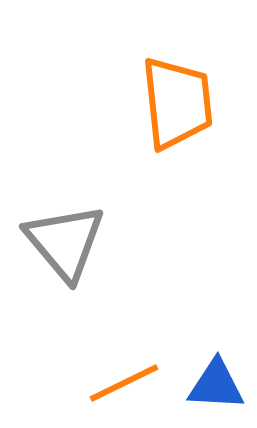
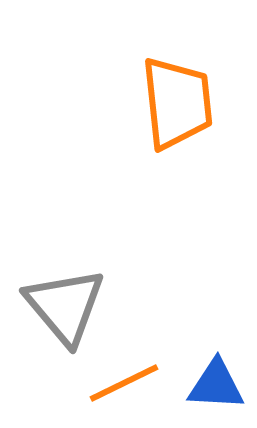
gray triangle: moved 64 px down
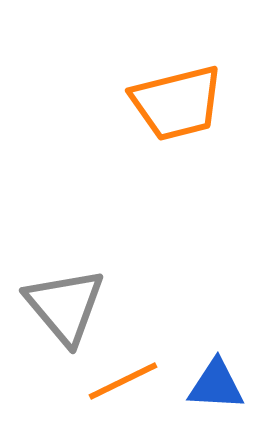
orange trapezoid: rotated 82 degrees clockwise
orange line: moved 1 px left, 2 px up
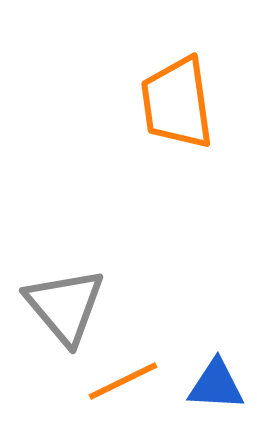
orange trapezoid: rotated 96 degrees clockwise
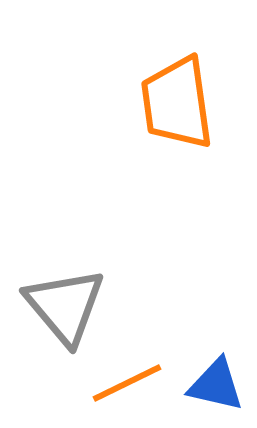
orange line: moved 4 px right, 2 px down
blue triangle: rotated 10 degrees clockwise
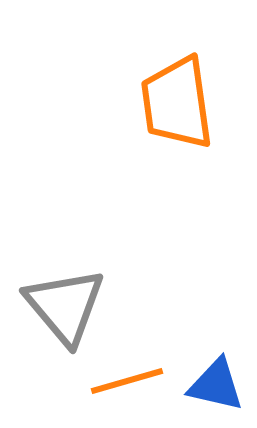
orange line: moved 2 px up; rotated 10 degrees clockwise
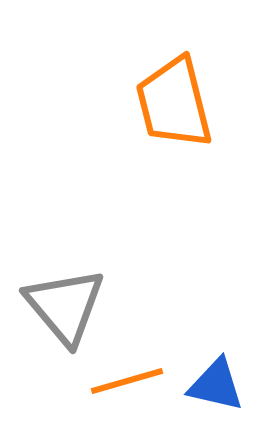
orange trapezoid: moved 3 px left; rotated 6 degrees counterclockwise
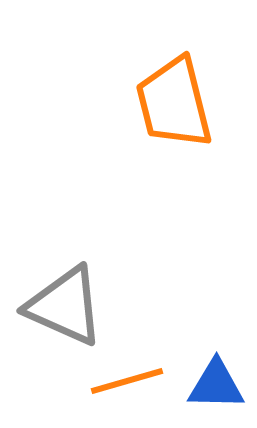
gray triangle: rotated 26 degrees counterclockwise
blue triangle: rotated 12 degrees counterclockwise
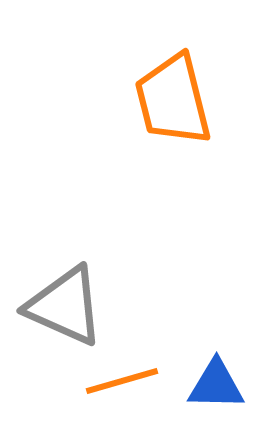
orange trapezoid: moved 1 px left, 3 px up
orange line: moved 5 px left
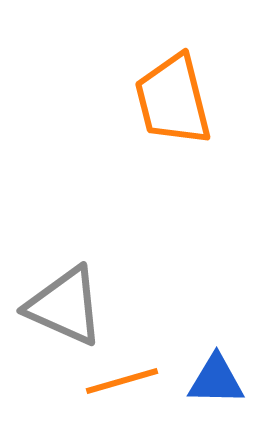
blue triangle: moved 5 px up
